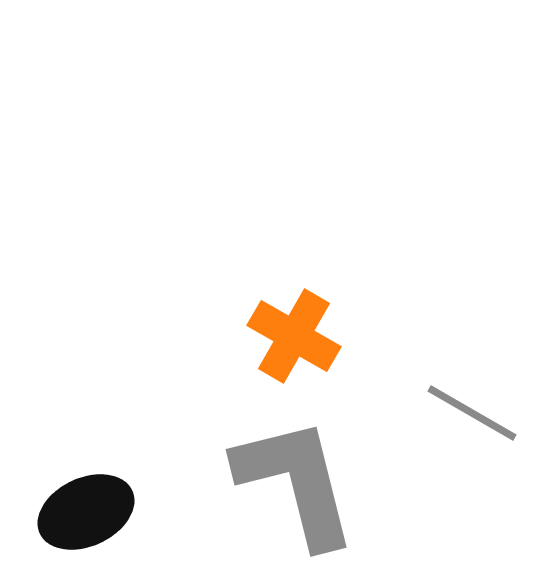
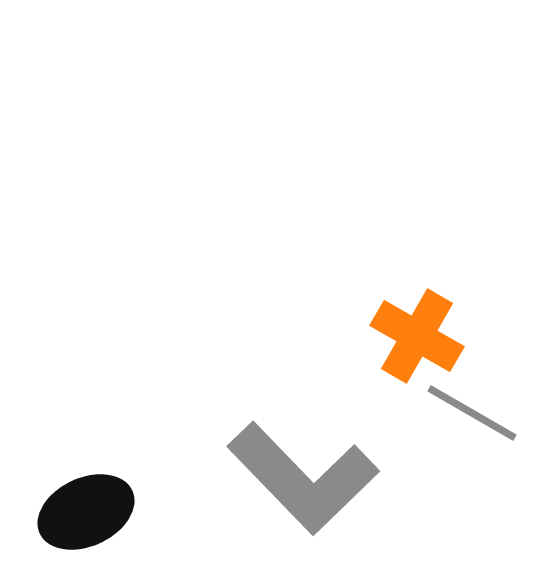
orange cross: moved 123 px right
gray L-shape: moved 7 px right, 4 px up; rotated 150 degrees clockwise
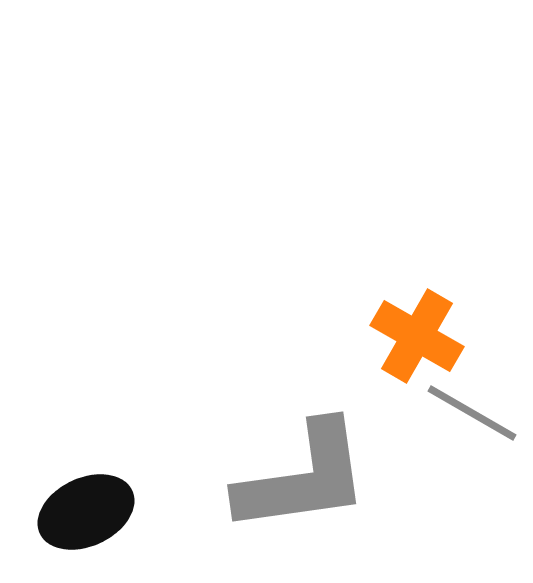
gray L-shape: rotated 54 degrees counterclockwise
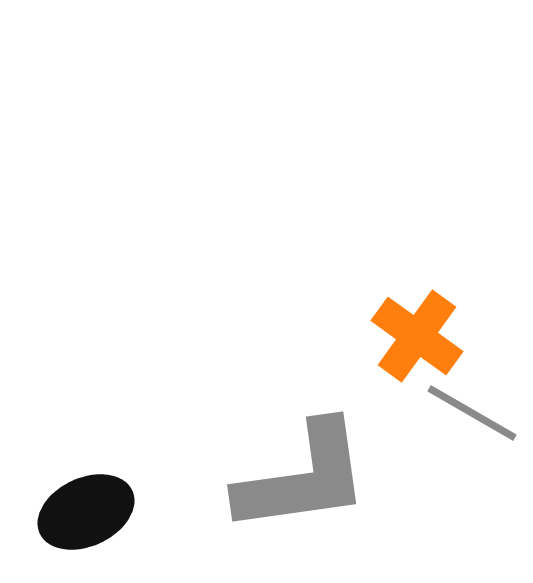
orange cross: rotated 6 degrees clockwise
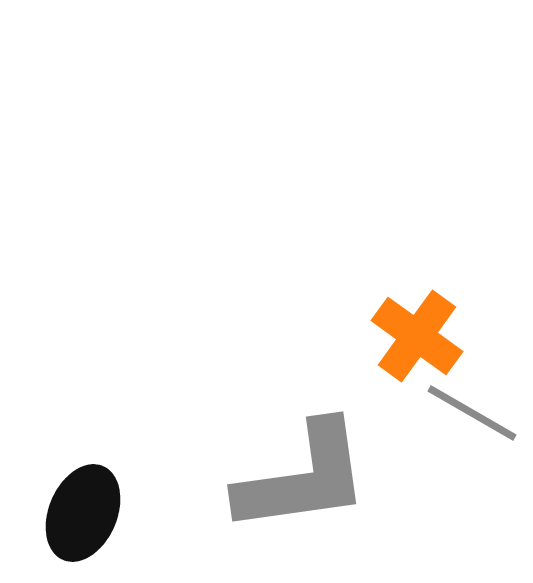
black ellipse: moved 3 px left, 1 px down; rotated 42 degrees counterclockwise
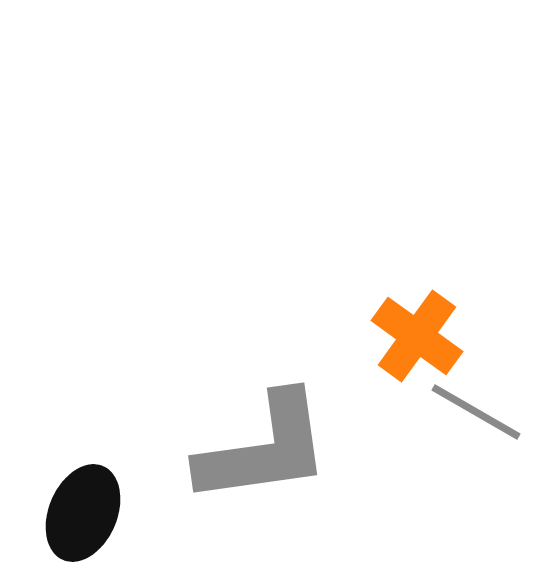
gray line: moved 4 px right, 1 px up
gray L-shape: moved 39 px left, 29 px up
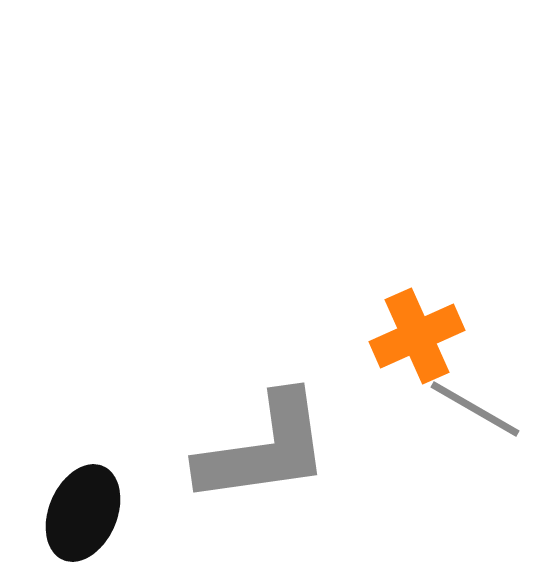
orange cross: rotated 30 degrees clockwise
gray line: moved 1 px left, 3 px up
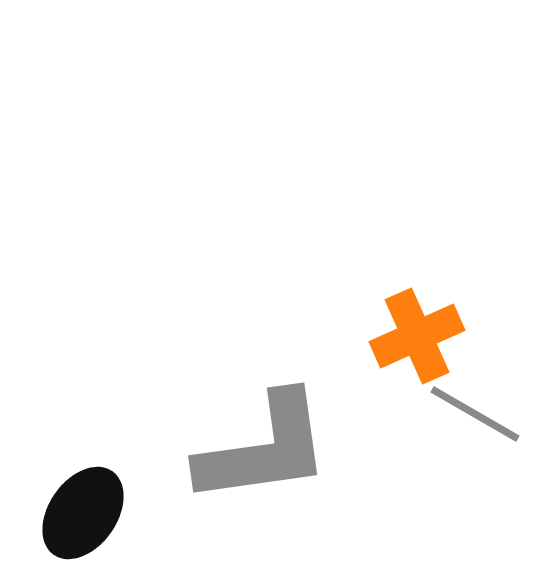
gray line: moved 5 px down
black ellipse: rotated 12 degrees clockwise
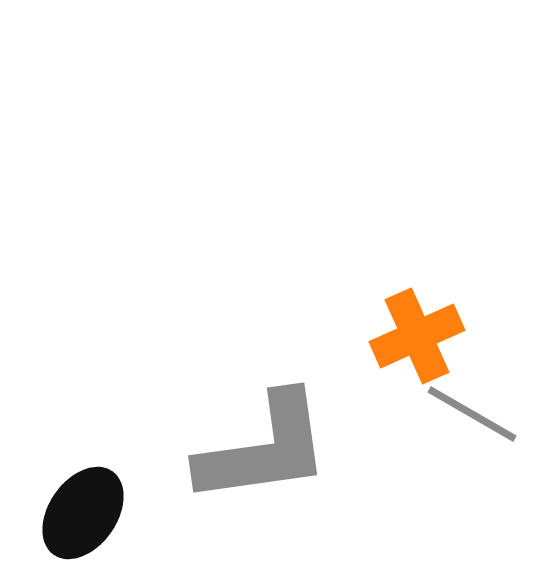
gray line: moved 3 px left
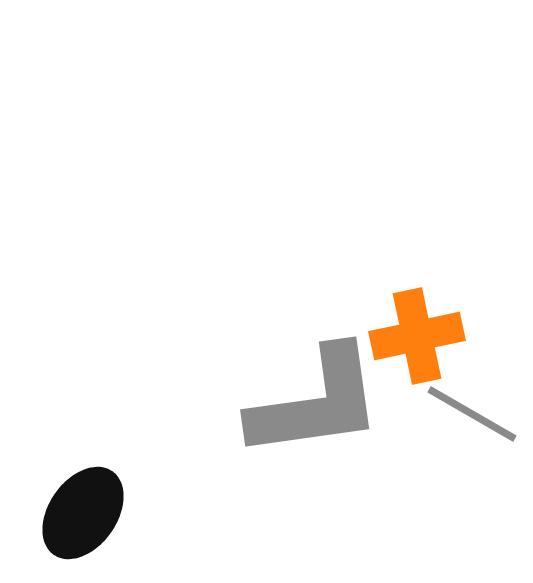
orange cross: rotated 12 degrees clockwise
gray L-shape: moved 52 px right, 46 px up
